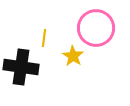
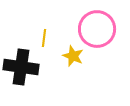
pink circle: moved 1 px right, 1 px down
yellow star: rotated 10 degrees counterclockwise
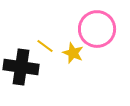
yellow line: moved 1 px right, 8 px down; rotated 60 degrees counterclockwise
yellow star: moved 3 px up
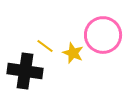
pink circle: moved 6 px right, 6 px down
black cross: moved 4 px right, 4 px down
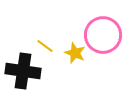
yellow star: moved 2 px right
black cross: moved 2 px left
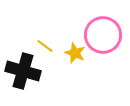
black cross: rotated 8 degrees clockwise
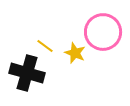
pink circle: moved 3 px up
black cross: moved 4 px right, 2 px down
